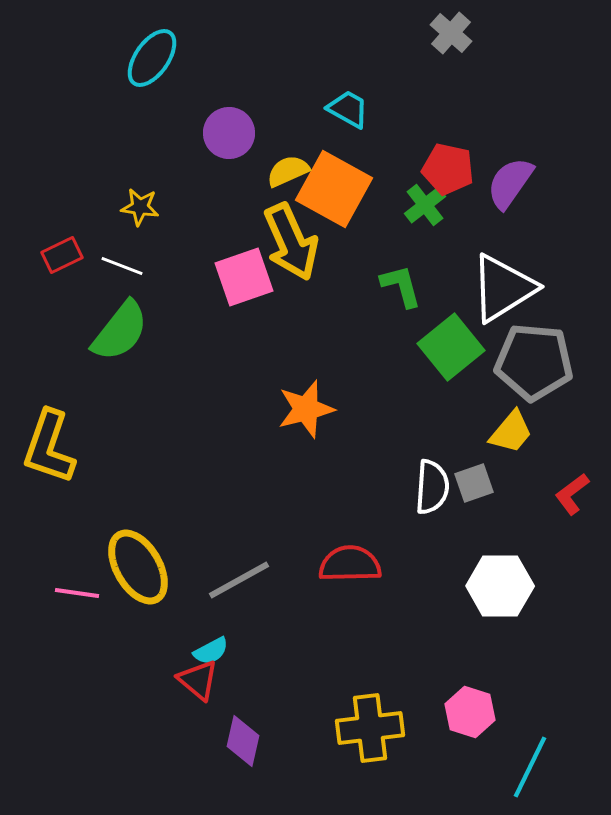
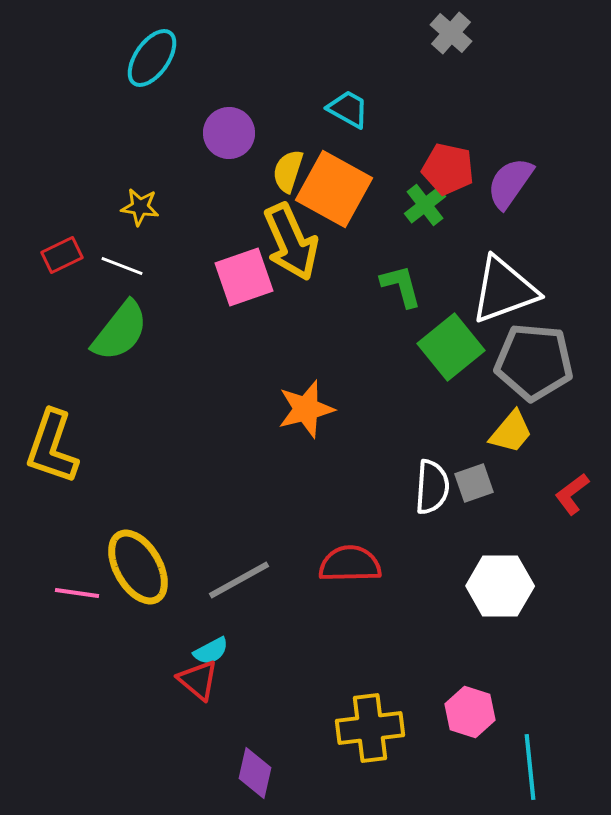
yellow semicircle: rotated 48 degrees counterclockwise
white triangle: moved 1 px right, 2 px down; rotated 12 degrees clockwise
yellow L-shape: moved 3 px right
purple diamond: moved 12 px right, 32 px down
cyan line: rotated 32 degrees counterclockwise
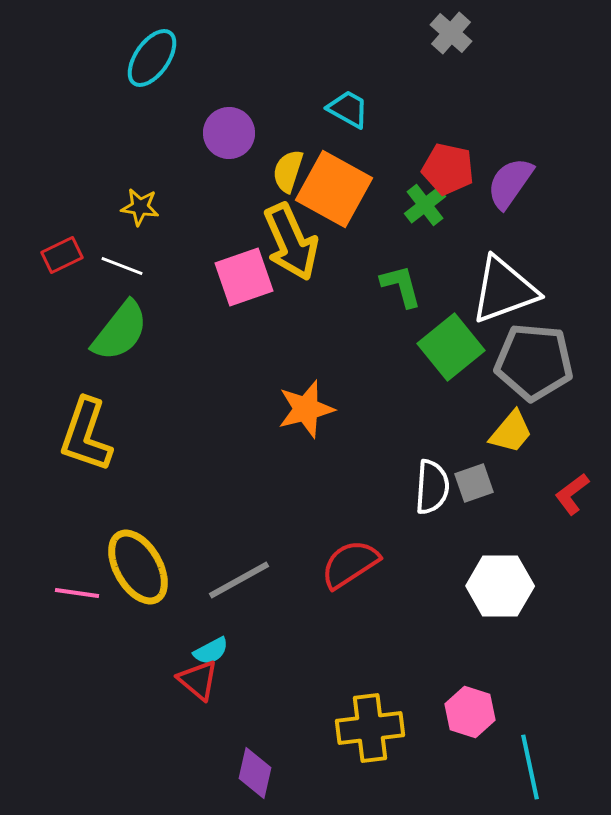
yellow L-shape: moved 34 px right, 12 px up
red semicircle: rotated 32 degrees counterclockwise
cyan line: rotated 6 degrees counterclockwise
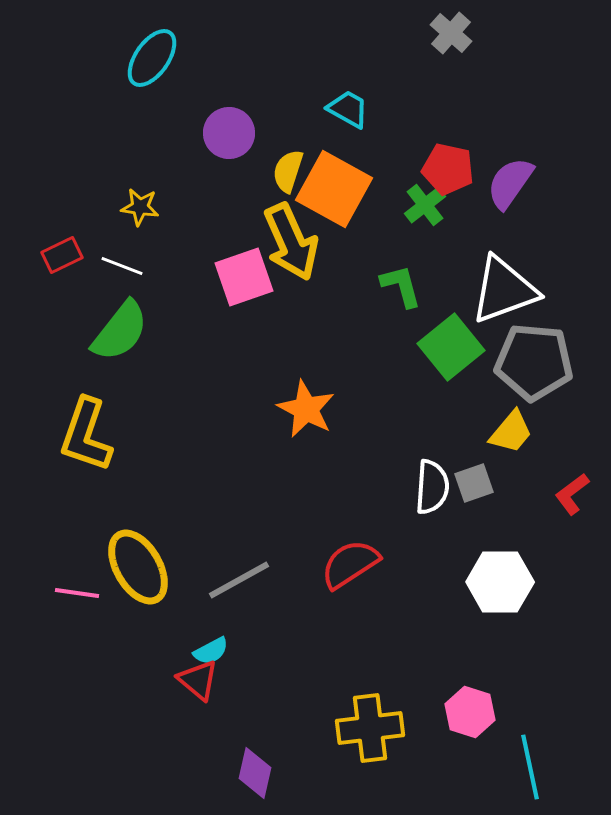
orange star: rotated 30 degrees counterclockwise
white hexagon: moved 4 px up
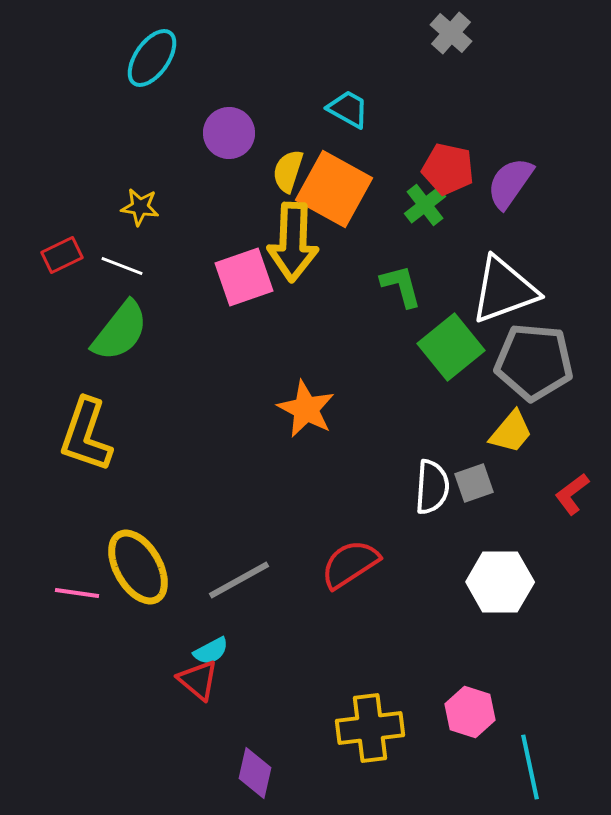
yellow arrow: moved 2 px right; rotated 26 degrees clockwise
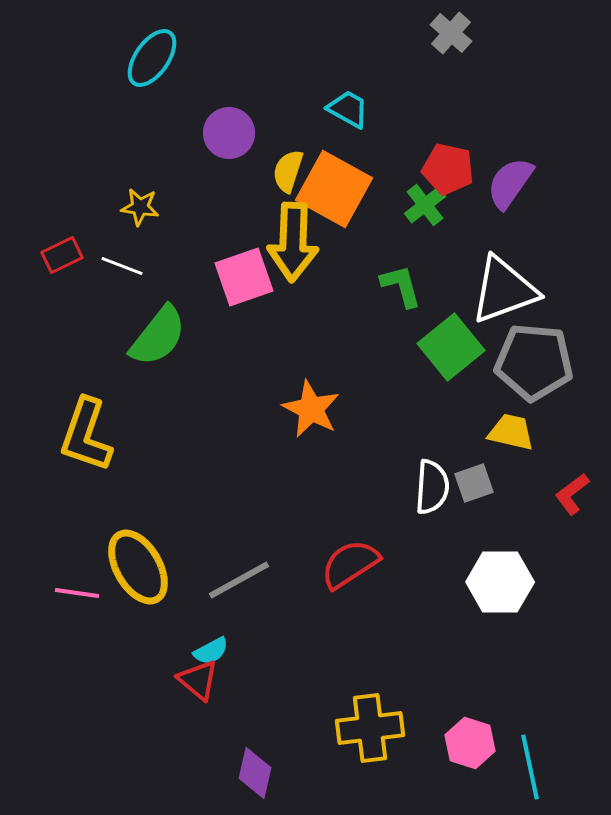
green semicircle: moved 38 px right, 5 px down
orange star: moved 5 px right
yellow trapezoid: rotated 117 degrees counterclockwise
pink hexagon: moved 31 px down
